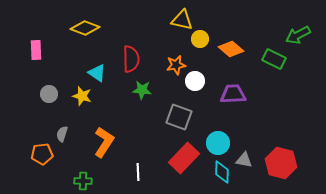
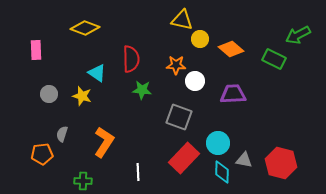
orange star: rotated 12 degrees clockwise
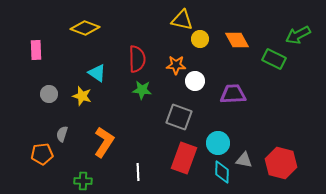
orange diamond: moved 6 px right, 9 px up; rotated 20 degrees clockwise
red semicircle: moved 6 px right
red rectangle: rotated 24 degrees counterclockwise
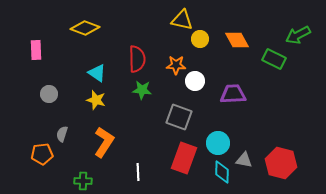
yellow star: moved 14 px right, 4 px down
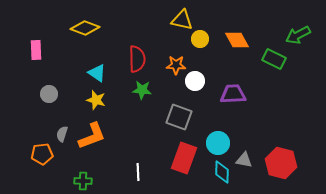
orange L-shape: moved 12 px left, 6 px up; rotated 36 degrees clockwise
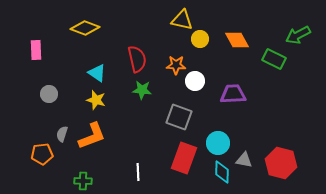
red semicircle: rotated 12 degrees counterclockwise
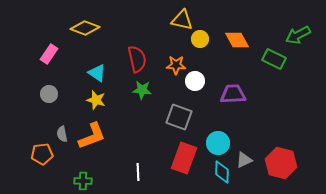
pink rectangle: moved 13 px right, 4 px down; rotated 36 degrees clockwise
gray semicircle: rotated 28 degrees counterclockwise
gray triangle: rotated 36 degrees counterclockwise
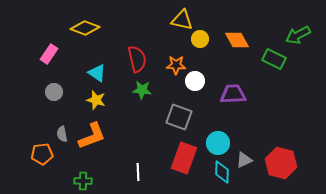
gray circle: moved 5 px right, 2 px up
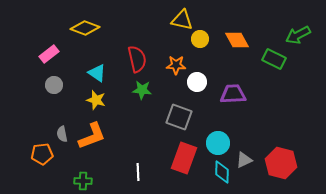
pink rectangle: rotated 18 degrees clockwise
white circle: moved 2 px right, 1 px down
gray circle: moved 7 px up
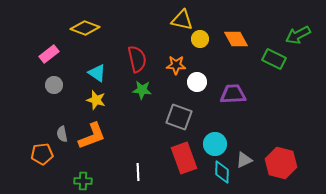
orange diamond: moved 1 px left, 1 px up
cyan circle: moved 3 px left, 1 px down
red rectangle: rotated 40 degrees counterclockwise
